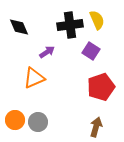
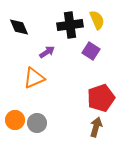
red pentagon: moved 11 px down
gray circle: moved 1 px left, 1 px down
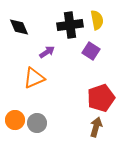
yellow semicircle: rotated 12 degrees clockwise
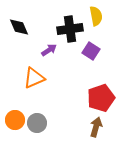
yellow semicircle: moved 1 px left, 4 px up
black cross: moved 4 px down
purple arrow: moved 2 px right, 2 px up
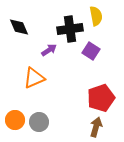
gray circle: moved 2 px right, 1 px up
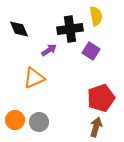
black diamond: moved 2 px down
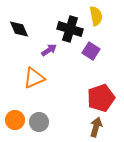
black cross: rotated 25 degrees clockwise
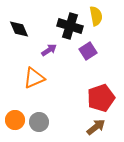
black cross: moved 3 px up
purple square: moved 3 px left; rotated 24 degrees clockwise
brown arrow: rotated 36 degrees clockwise
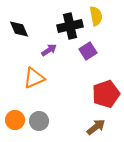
black cross: rotated 30 degrees counterclockwise
red pentagon: moved 5 px right, 4 px up
gray circle: moved 1 px up
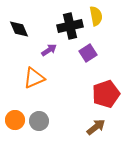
purple square: moved 2 px down
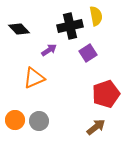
black diamond: rotated 20 degrees counterclockwise
